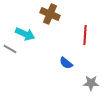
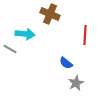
cyan arrow: rotated 18 degrees counterclockwise
gray star: moved 15 px left; rotated 28 degrees counterclockwise
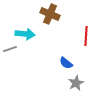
red line: moved 1 px right, 1 px down
gray line: rotated 48 degrees counterclockwise
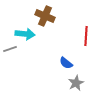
brown cross: moved 5 px left, 2 px down
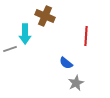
cyan arrow: rotated 84 degrees clockwise
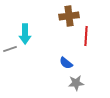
brown cross: moved 24 px right; rotated 30 degrees counterclockwise
gray star: rotated 21 degrees clockwise
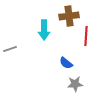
cyan arrow: moved 19 px right, 4 px up
gray star: moved 1 px left, 1 px down
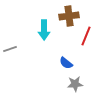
red line: rotated 18 degrees clockwise
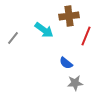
cyan arrow: rotated 54 degrees counterclockwise
gray line: moved 3 px right, 11 px up; rotated 32 degrees counterclockwise
gray star: moved 1 px up
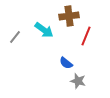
gray line: moved 2 px right, 1 px up
gray star: moved 3 px right, 2 px up; rotated 21 degrees clockwise
